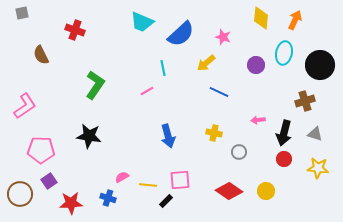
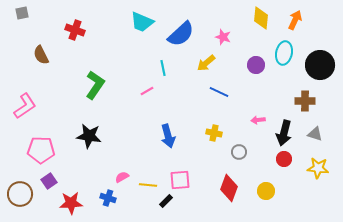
brown cross: rotated 18 degrees clockwise
red diamond: moved 3 px up; rotated 76 degrees clockwise
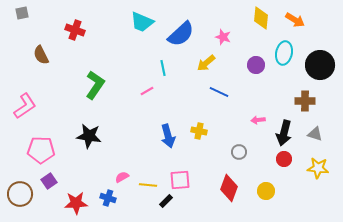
orange arrow: rotated 96 degrees clockwise
yellow cross: moved 15 px left, 2 px up
red star: moved 5 px right
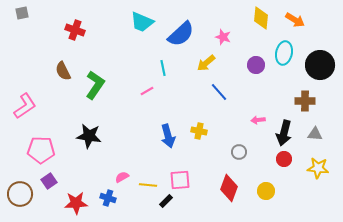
brown semicircle: moved 22 px right, 16 px down
blue line: rotated 24 degrees clockwise
gray triangle: rotated 14 degrees counterclockwise
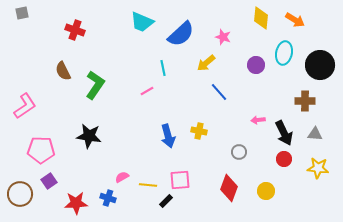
black arrow: rotated 40 degrees counterclockwise
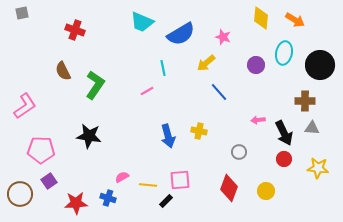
blue semicircle: rotated 12 degrees clockwise
gray triangle: moved 3 px left, 6 px up
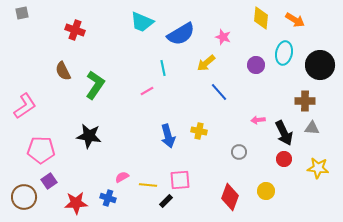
red diamond: moved 1 px right, 9 px down
brown circle: moved 4 px right, 3 px down
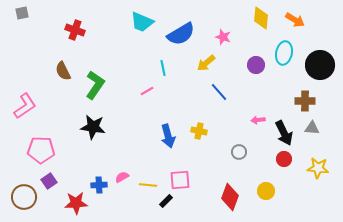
black star: moved 4 px right, 9 px up
blue cross: moved 9 px left, 13 px up; rotated 21 degrees counterclockwise
